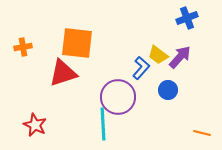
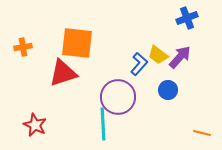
blue L-shape: moved 2 px left, 4 px up
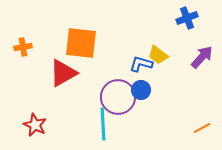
orange square: moved 4 px right
purple arrow: moved 22 px right
blue L-shape: moved 2 px right; rotated 115 degrees counterclockwise
red triangle: rotated 12 degrees counterclockwise
blue circle: moved 27 px left
orange line: moved 5 px up; rotated 42 degrees counterclockwise
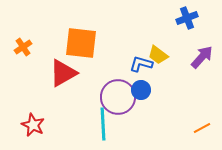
orange cross: rotated 24 degrees counterclockwise
red star: moved 2 px left
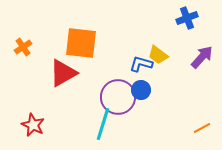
cyan line: rotated 20 degrees clockwise
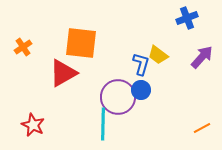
blue L-shape: rotated 90 degrees clockwise
cyan line: rotated 16 degrees counterclockwise
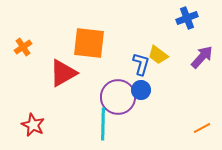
orange square: moved 8 px right
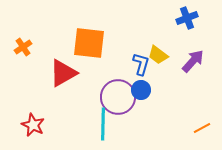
purple arrow: moved 9 px left, 4 px down
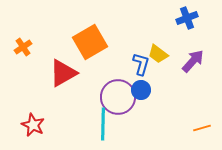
orange square: moved 1 px right, 1 px up; rotated 36 degrees counterclockwise
yellow trapezoid: moved 1 px up
orange line: rotated 12 degrees clockwise
